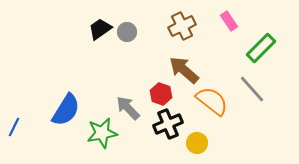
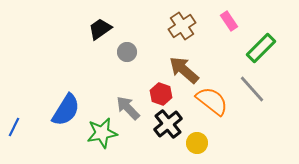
brown cross: rotated 8 degrees counterclockwise
gray circle: moved 20 px down
black cross: rotated 16 degrees counterclockwise
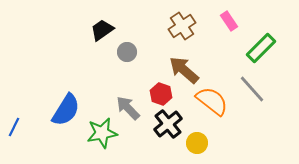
black trapezoid: moved 2 px right, 1 px down
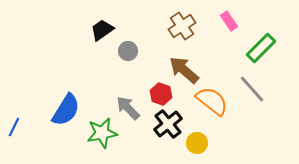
gray circle: moved 1 px right, 1 px up
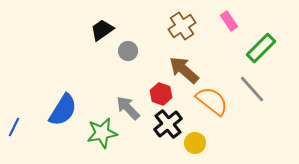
blue semicircle: moved 3 px left
yellow circle: moved 2 px left
